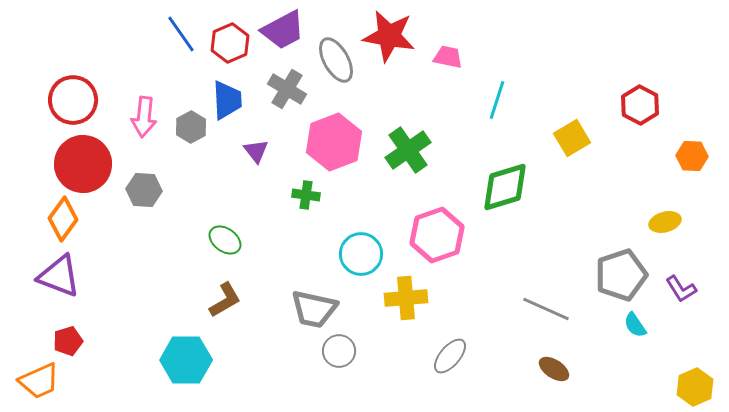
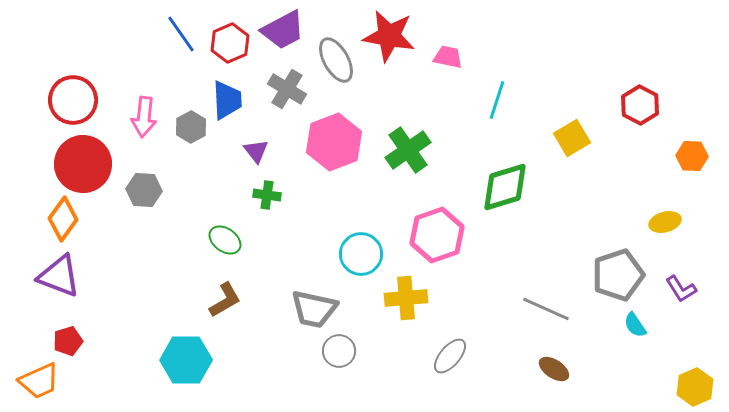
green cross at (306, 195): moved 39 px left
gray pentagon at (621, 275): moved 3 px left
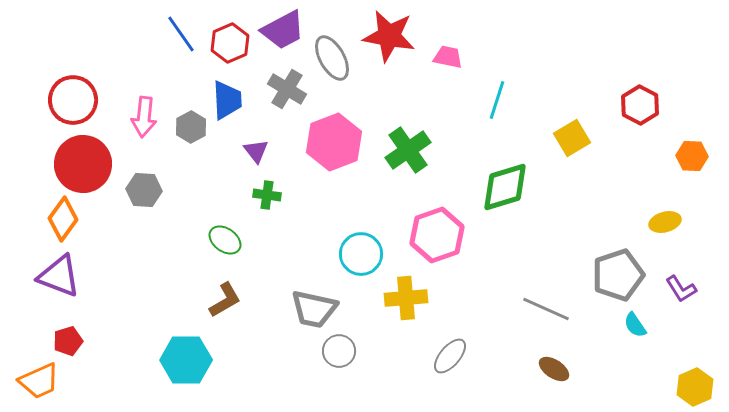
gray ellipse at (336, 60): moved 4 px left, 2 px up
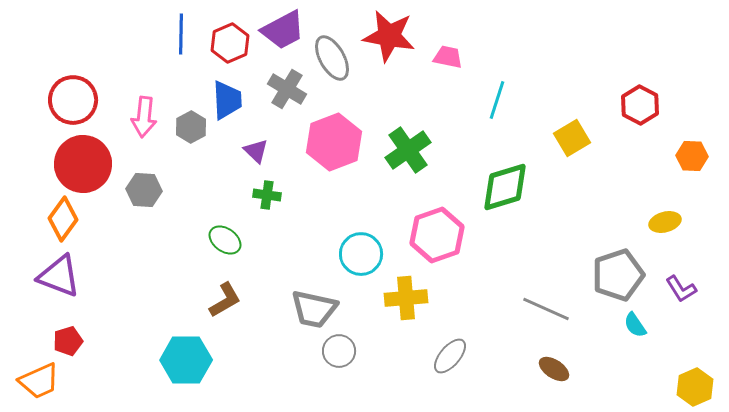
blue line at (181, 34): rotated 36 degrees clockwise
purple triangle at (256, 151): rotated 8 degrees counterclockwise
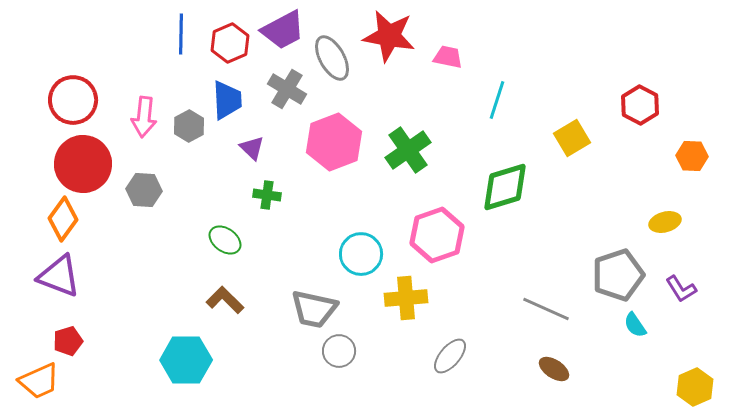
gray hexagon at (191, 127): moved 2 px left, 1 px up
purple triangle at (256, 151): moved 4 px left, 3 px up
brown L-shape at (225, 300): rotated 105 degrees counterclockwise
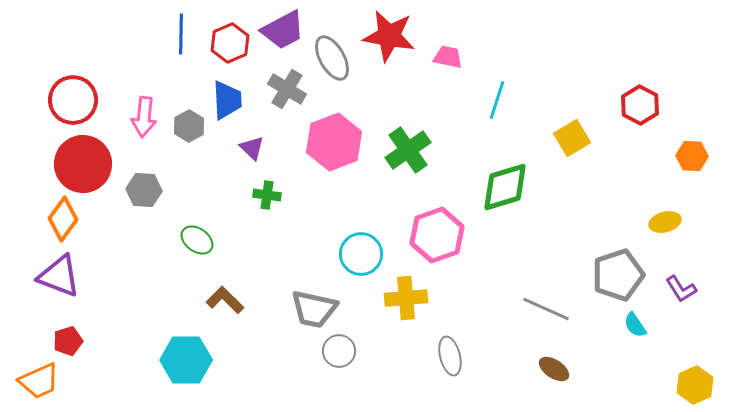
green ellipse at (225, 240): moved 28 px left
gray ellipse at (450, 356): rotated 54 degrees counterclockwise
yellow hexagon at (695, 387): moved 2 px up
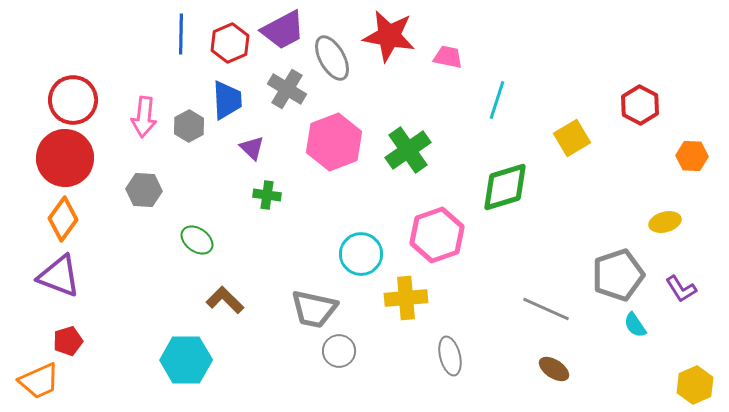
red circle at (83, 164): moved 18 px left, 6 px up
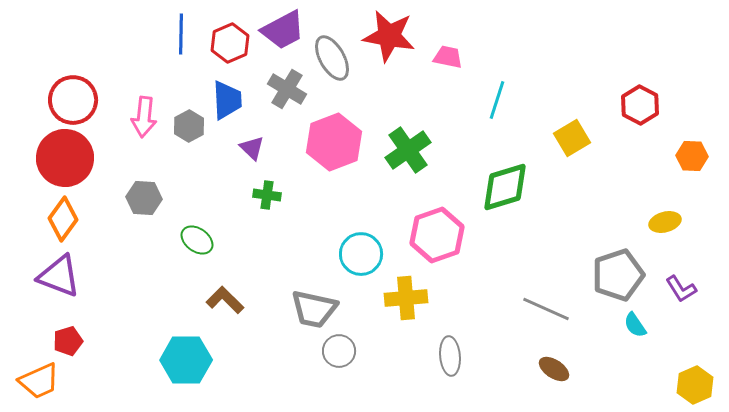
gray hexagon at (144, 190): moved 8 px down
gray ellipse at (450, 356): rotated 9 degrees clockwise
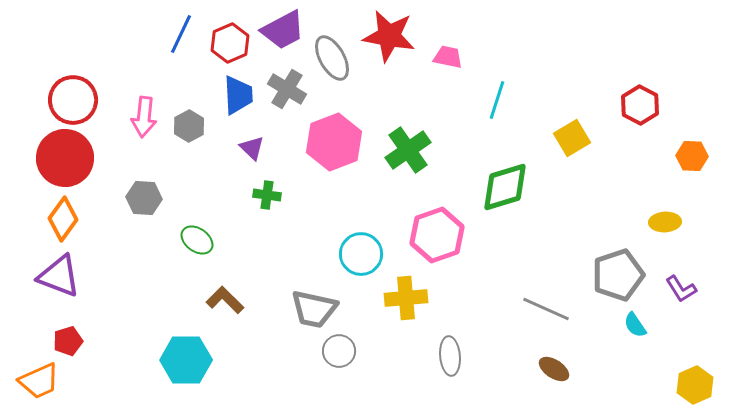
blue line at (181, 34): rotated 24 degrees clockwise
blue trapezoid at (227, 100): moved 11 px right, 5 px up
yellow ellipse at (665, 222): rotated 12 degrees clockwise
